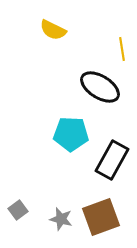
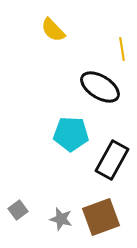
yellow semicircle: rotated 20 degrees clockwise
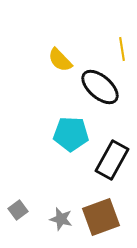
yellow semicircle: moved 7 px right, 30 px down
black ellipse: rotated 9 degrees clockwise
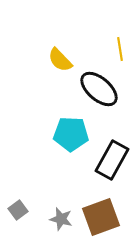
yellow line: moved 2 px left
black ellipse: moved 1 px left, 2 px down
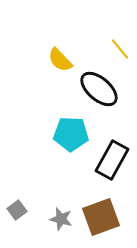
yellow line: rotated 30 degrees counterclockwise
gray square: moved 1 px left
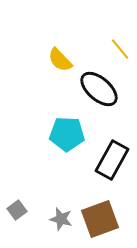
cyan pentagon: moved 4 px left
brown square: moved 1 px left, 2 px down
